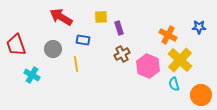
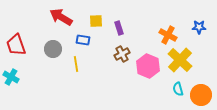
yellow square: moved 5 px left, 4 px down
cyan cross: moved 21 px left, 2 px down
cyan semicircle: moved 4 px right, 5 px down
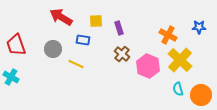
brown cross: rotated 21 degrees counterclockwise
yellow line: rotated 56 degrees counterclockwise
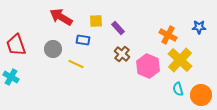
purple rectangle: moved 1 px left; rotated 24 degrees counterclockwise
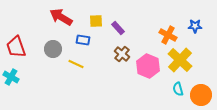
blue star: moved 4 px left, 1 px up
red trapezoid: moved 2 px down
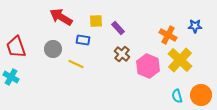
cyan semicircle: moved 1 px left, 7 px down
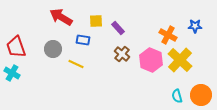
pink hexagon: moved 3 px right, 6 px up
cyan cross: moved 1 px right, 4 px up
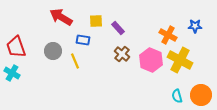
gray circle: moved 2 px down
yellow cross: rotated 15 degrees counterclockwise
yellow line: moved 1 px left, 3 px up; rotated 42 degrees clockwise
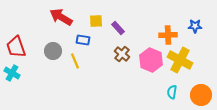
orange cross: rotated 30 degrees counterclockwise
cyan semicircle: moved 5 px left, 4 px up; rotated 24 degrees clockwise
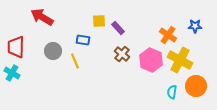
red arrow: moved 19 px left
yellow square: moved 3 px right
orange cross: rotated 36 degrees clockwise
red trapezoid: rotated 20 degrees clockwise
orange circle: moved 5 px left, 9 px up
